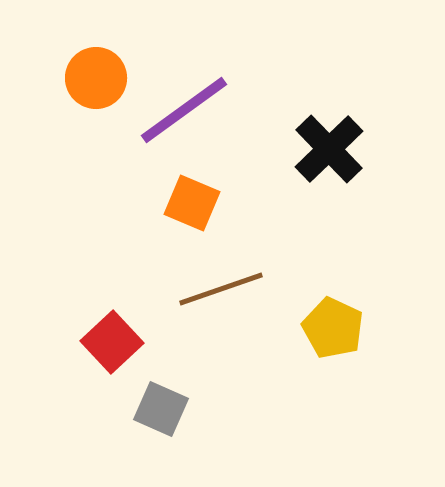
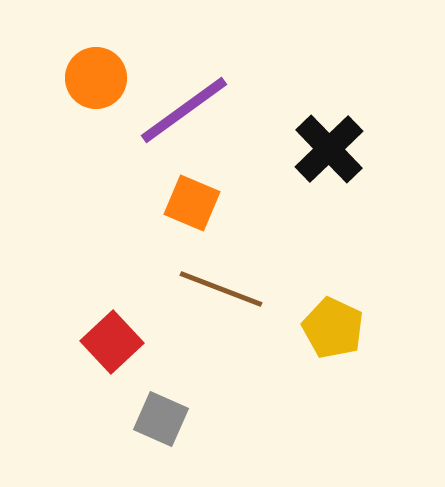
brown line: rotated 40 degrees clockwise
gray square: moved 10 px down
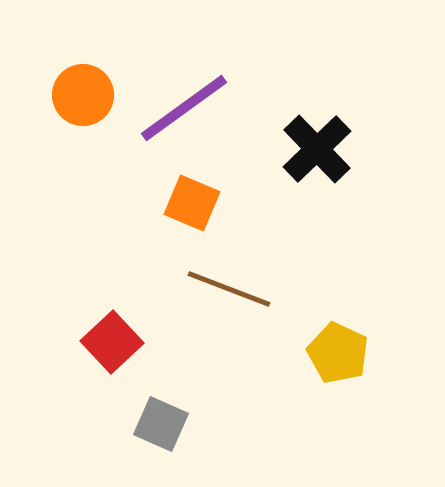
orange circle: moved 13 px left, 17 px down
purple line: moved 2 px up
black cross: moved 12 px left
brown line: moved 8 px right
yellow pentagon: moved 5 px right, 25 px down
gray square: moved 5 px down
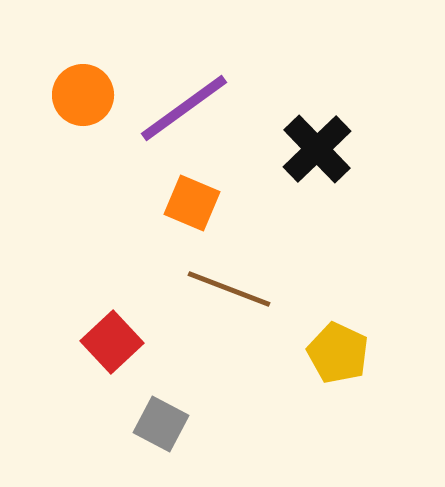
gray square: rotated 4 degrees clockwise
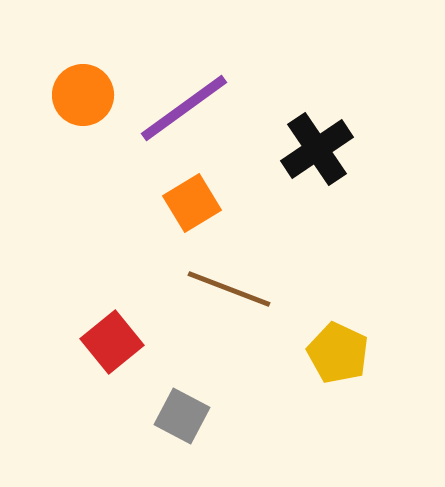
black cross: rotated 10 degrees clockwise
orange square: rotated 36 degrees clockwise
red square: rotated 4 degrees clockwise
gray square: moved 21 px right, 8 px up
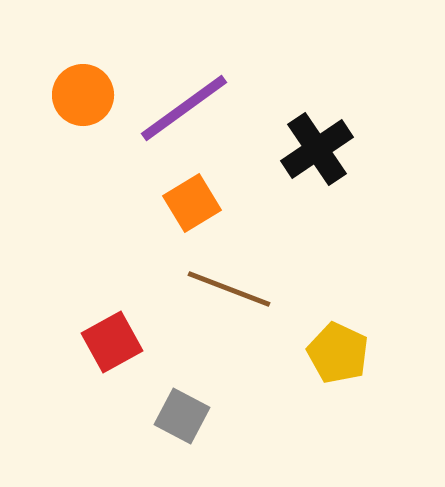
red square: rotated 10 degrees clockwise
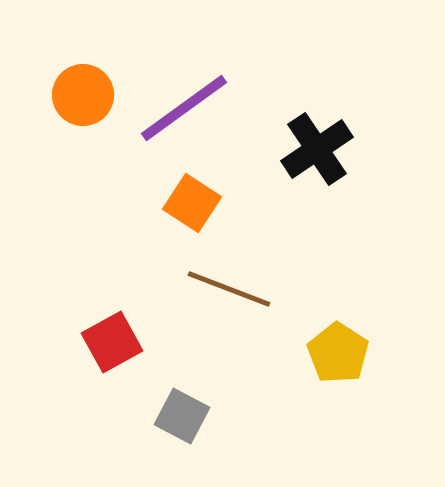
orange square: rotated 26 degrees counterclockwise
yellow pentagon: rotated 8 degrees clockwise
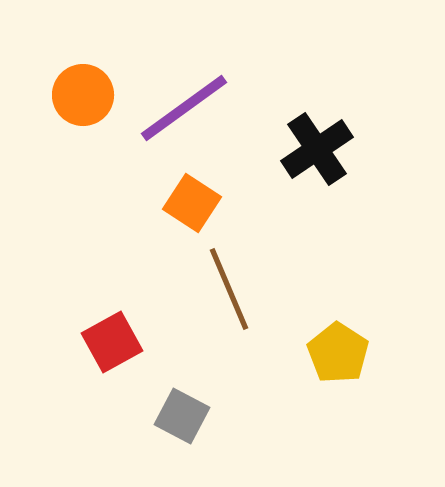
brown line: rotated 46 degrees clockwise
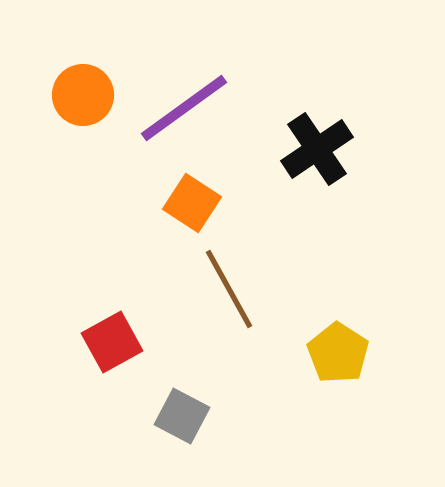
brown line: rotated 6 degrees counterclockwise
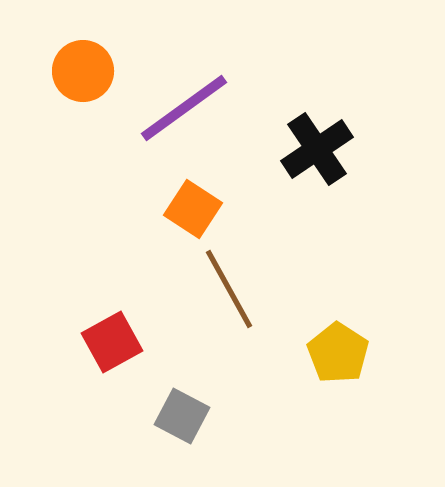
orange circle: moved 24 px up
orange square: moved 1 px right, 6 px down
